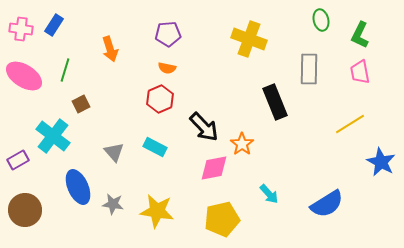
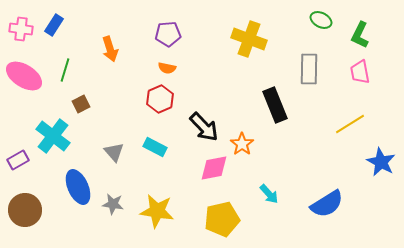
green ellipse: rotated 50 degrees counterclockwise
black rectangle: moved 3 px down
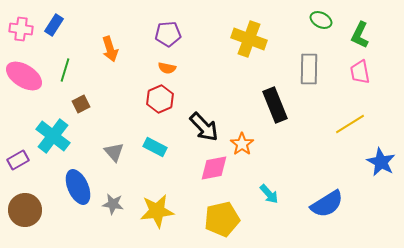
yellow star: rotated 16 degrees counterclockwise
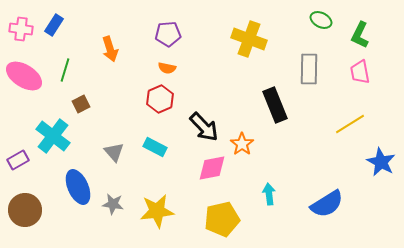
pink diamond: moved 2 px left
cyan arrow: rotated 145 degrees counterclockwise
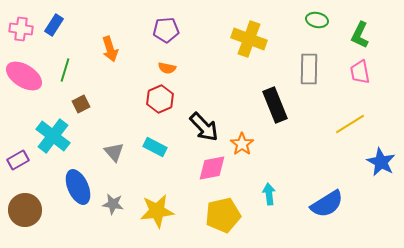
green ellipse: moved 4 px left; rotated 15 degrees counterclockwise
purple pentagon: moved 2 px left, 4 px up
yellow pentagon: moved 1 px right, 4 px up
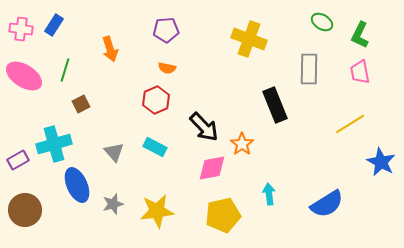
green ellipse: moved 5 px right, 2 px down; rotated 20 degrees clockwise
red hexagon: moved 4 px left, 1 px down
cyan cross: moved 1 px right, 8 px down; rotated 36 degrees clockwise
blue ellipse: moved 1 px left, 2 px up
gray star: rotated 25 degrees counterclockwise
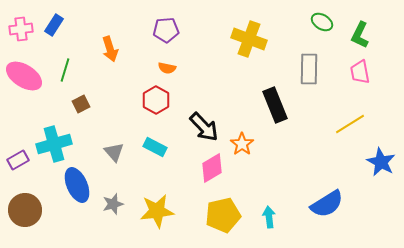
pink cross: rotated 15 degrees counterclockwise
red hexagon: rotated 8 degrees counterclockwise
pink diamond: rotated 20 degrees counterclockwise
cyan arrow: moved 23 px down
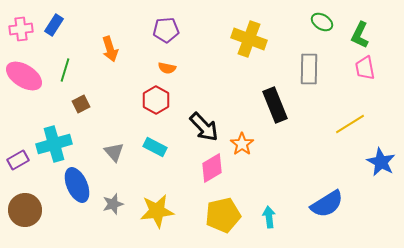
pink trapezoid: moved 5 px right, 4 px up
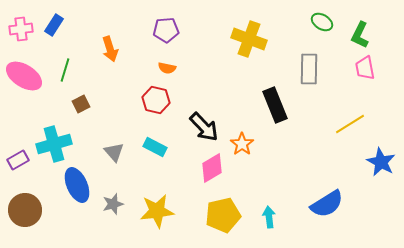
red hexagon: rotated 16 degrees counterclockwise
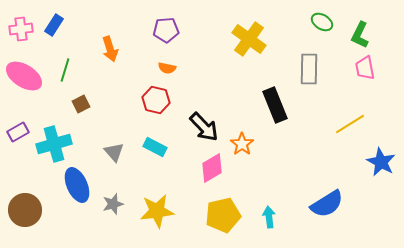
yellow cross: rotated 16 degrees clockwise
purple rectangle: moved 28 px up
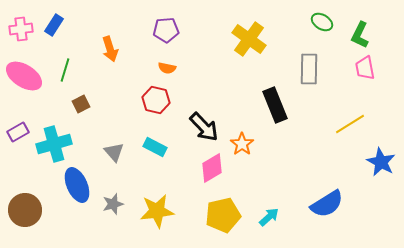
cyan arrow: rotated 55 degrees clockwise
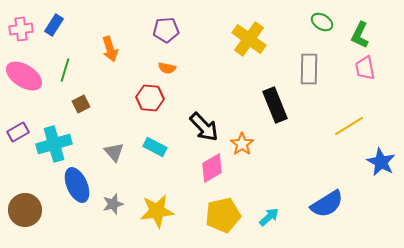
red hexagon: moved 6 px left, 2 px up; rotated 8 degrees counterclockwise
yellow line: moved 1 px left, 2 px down
